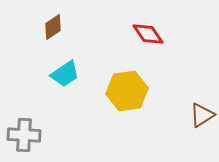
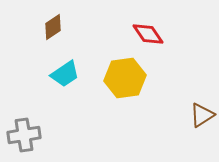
yellow hexagon: moved 2 px left, 13 px up
gray cross: rotated 12 degrees counterclockwise
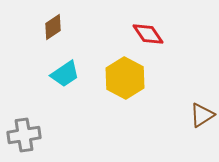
yellow hexagon: rotated 24 degrees counterclockwise
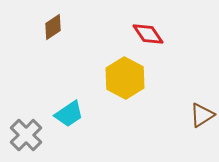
cyan trapezoid: moved 4 px right, 40 px down
gray cross: moved 2 px right; rotated 36 degrees counterclockwise
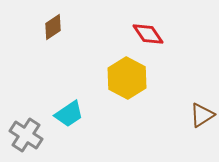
yellow hexagon: moved 2 px right
gray cross: rotated 12 degrees counterclockwise
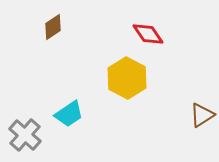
gray cross: moved 1 px left; rotated 8 degrees clockwise
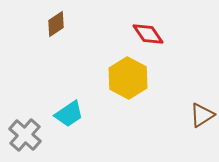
brown diamond: moved 3 px right, 3 px up
yellow hexagon: moved 1 px right
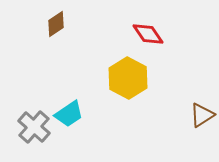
gray cross: moved 9 px right, 8 px up
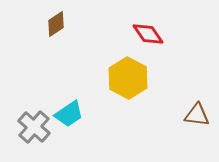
brown triangle: moved 5 px left; rotated 40 degrees clockwise
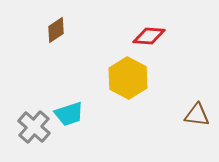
brown diamond: moved 6 px down
red diamond: moved 1 px right, 2 px down; rotated 52 degrees counterclockwise
cyan trapezoid: rotated 16 degrees clockwise
